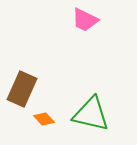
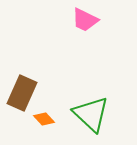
brown rectangle: moved 4 px down
green triangle: rotated 30 degrees clockwise
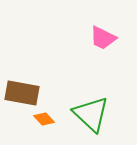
pink trapezoid: moved 18 px right, 18 px down
brown rectangle: rotated 76 degrees clockwise
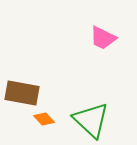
green triangle: moved 6 px down
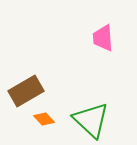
pink trapezoid: rotated 60 degrees clockwise
brown rectangle: moved 4 px right, 2 px up; rotated 40 degrees counterclockwise
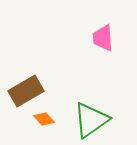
green triangle: rotated 42 degrees clockwise
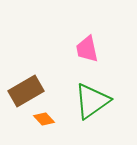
pink trapezoid: moved 16 px left, 11 px down; rotated 8 degrees counterclockwise
green triangle: moved 1 px right, 19 px up
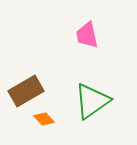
pink trapezoid: moved 14 px up
